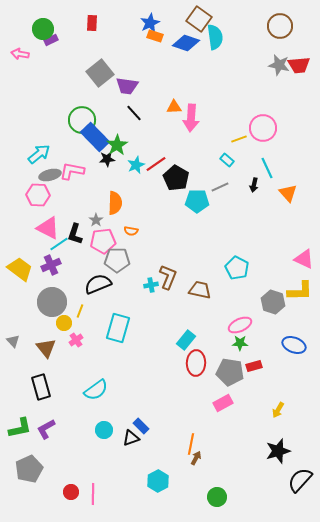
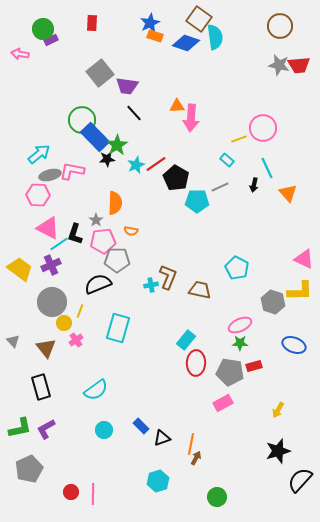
orange triangle at (174, 107): moved 3 px right, 1 px up
black triangle at (131, 438): moved 31 px right
cyan hexagon at (158, 481): rotated 10 degrees clockwise
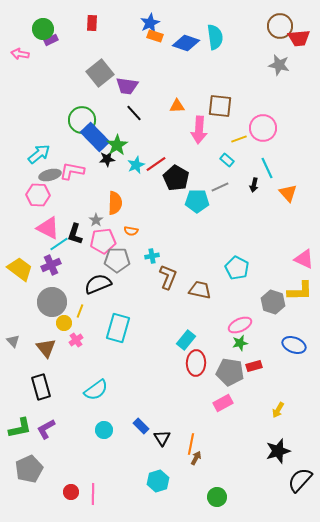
brown square at (199, 19): moved 21 px right, 87 px down; rotated 30 degrees counterclockwise
red trapezoid at (299, 65): moved 27 px up
pink arrow at (191, 118): moved 8 px right, 12 px down
cyan cross at (151, 285): moved 1 px right, 29 px up
green star at (240, 343): rotated 14 degrees counterclockwise
black triangle at (162, 438): rotated 42 degrees counterclockwise
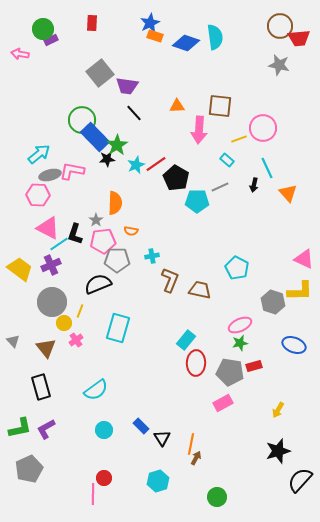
brown L-shape at (168, 277): moved 2 px right, 3 px down
red circle at (71, 492): moved 33 px right, 14 px up
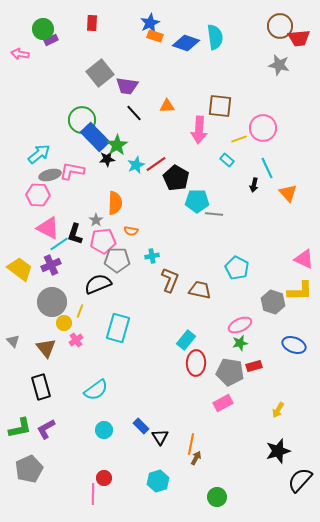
orange triangle at (177, 106): moved 10 px left
gray line at (220, 187): moved 6 px left, 27 px down; rotated 30 degrees clockwise
black triangle at (162, 438): moved 2 px left, 1 px up
